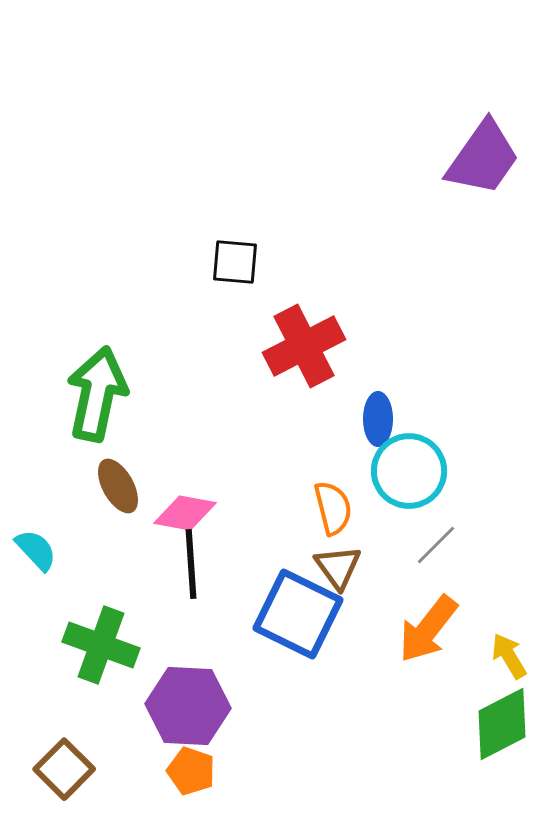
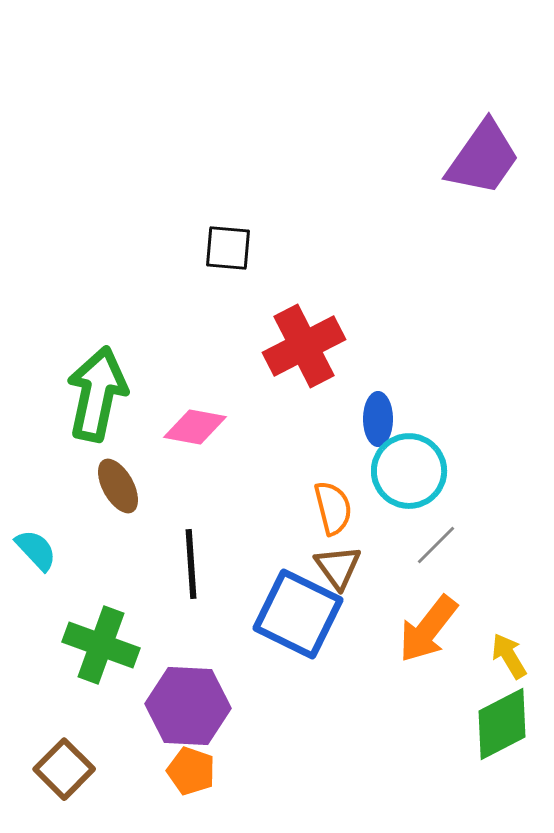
black square: moved 7 px left, 14 px up
pink diamond: moved 10 px right, 86 px up
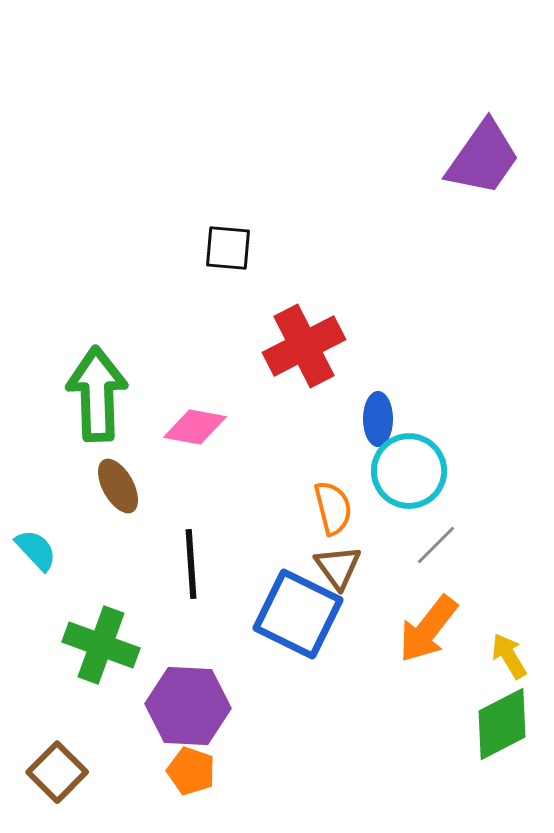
green arrow: rotated 14 degrees counterclockwise
brown square: moved 7 px left, 3 px down
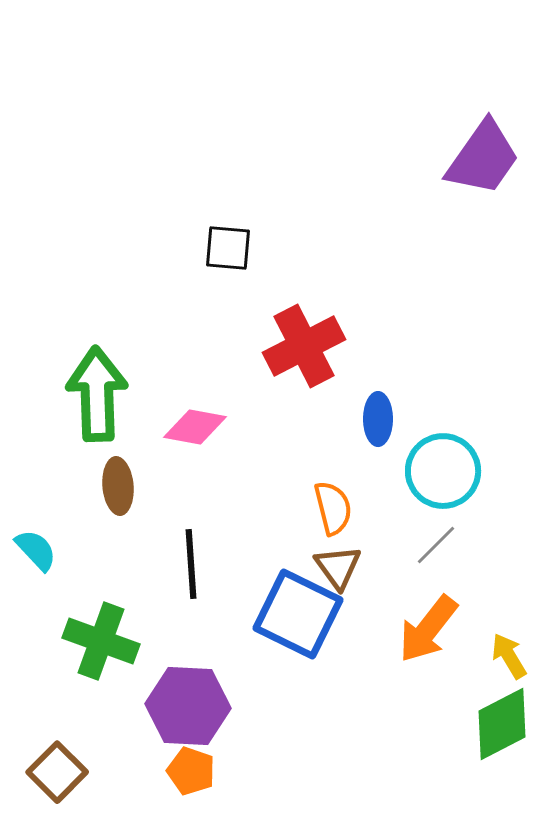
cyan circle: moved 34 px right
brown ellipse: rotated 24 degrees clockwise
green cross: moved 4 px up
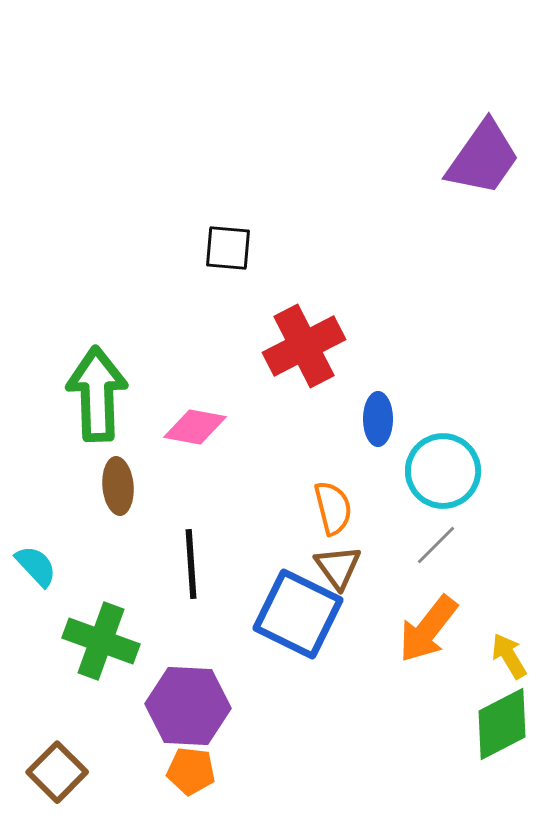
cyan semicircle: moved 16 px down
orange pentagon: rotated 12 degrees counterclockwise
